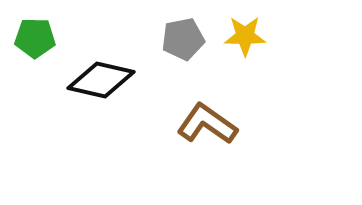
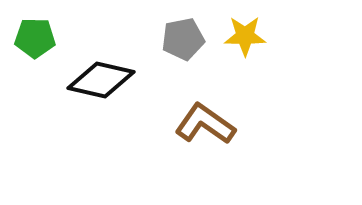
brown L-shape: moved 2 px left
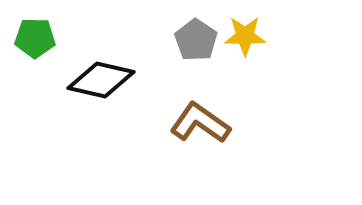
gray pentagon: moved 13 px right, 1 px down; rotated 27 degrees counterclockwise
brown L-shape: moved 5 px left, 1 px up
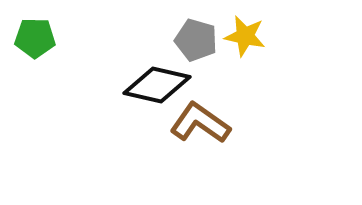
yellow star: rotated 12 degrees clockwise
gray pentagon: rotated 18 degrees counterclockwise
black diamond: moved 56 px right, 5 px down
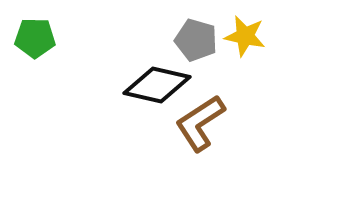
brown L-shape: rotated 68 degrees counterclockwise
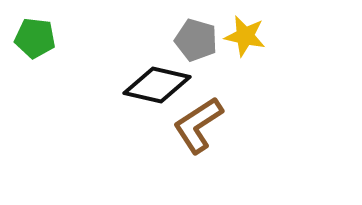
green pentagon: rotated 6 degrees clockwise
brown L-shape: moved 2 px left, 2 px down
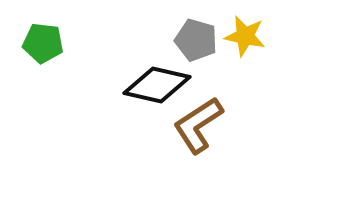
green pentagon: moved 8 px right, 5 px down
